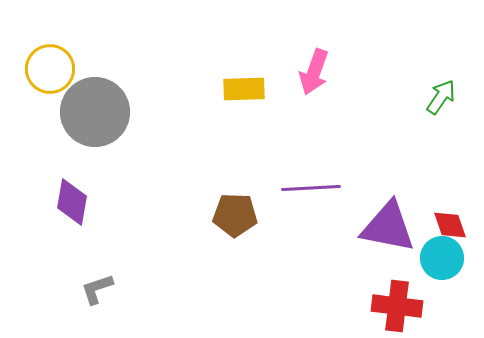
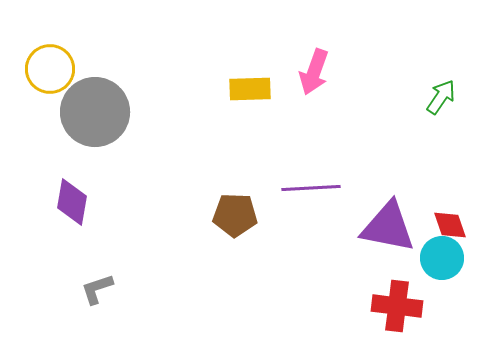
yellow rectangle: moved 6 px right
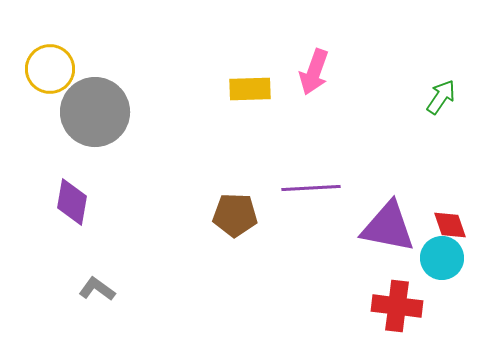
gray L-shape: rotated 54 degrees clockwise
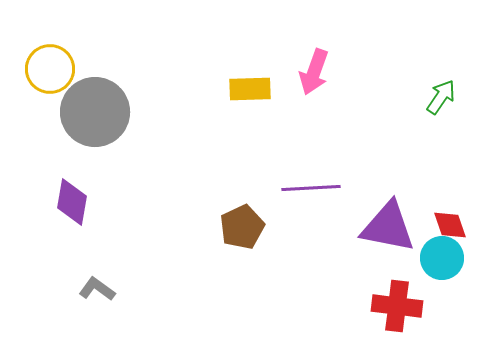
brown pentagon: moved 7 px right, 12 px down; rotated 27 degrees counterclockwise
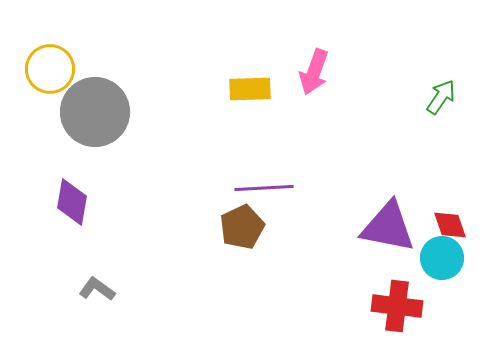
purple line: moved 47 px left
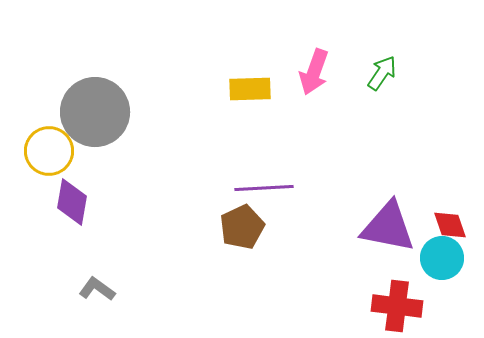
yellow circle: moved 1 px left, 82 px down
green arrow: moved 59 px left, 24 px up
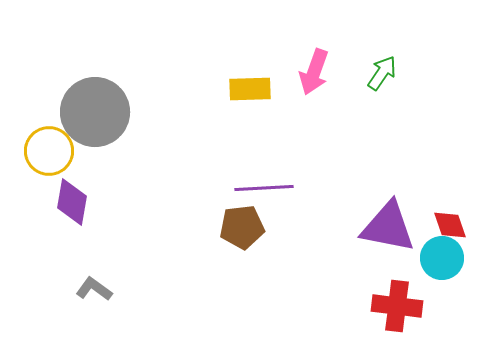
brown pentagon: rotated 18 degrees clockwise
gray L-shape: moved 3 px left
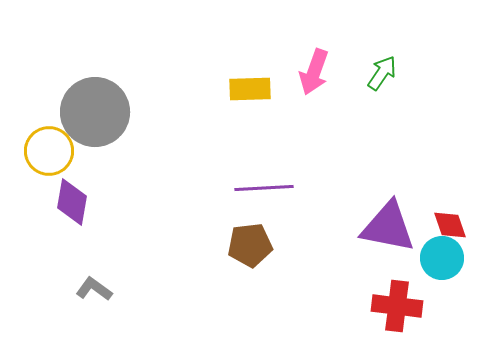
brown pentagon: moved 8 px right, 18 px down
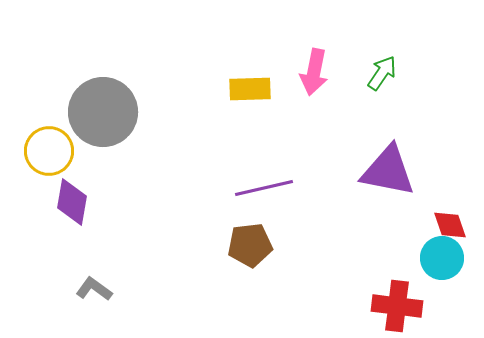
pink arrow: rotated 9 degrees counterclockwise
gray circle: moved 8 px right
purple line: rotated 10 degrees counterclockwise
purple triangle: moved 56 px up
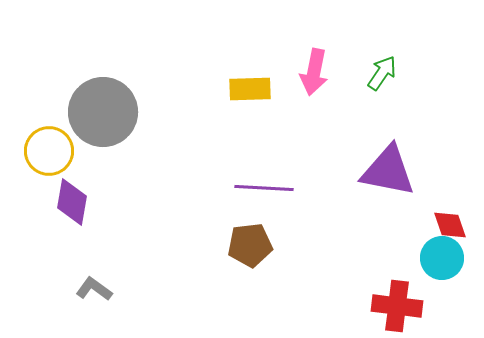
purple line: rotated 16 degrees clockwise
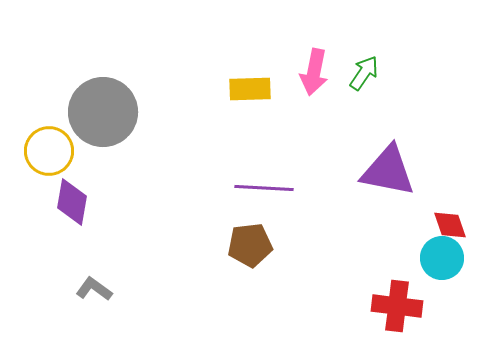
green arrow: moved 18 px left
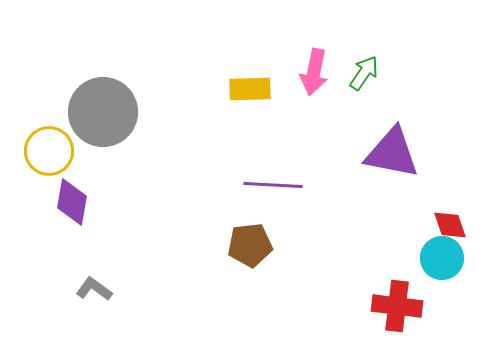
purple triangle: moved 4 px right, 18 px up
purple line: moved 9 px right, 3 px up
